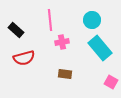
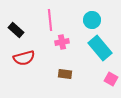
pink square: moved 3 px up
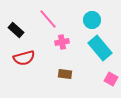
pink line: moved 2 px left, 1 px up; rotated 35 degrees counterclockwise
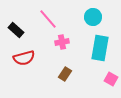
cyan circle: moved 1 px right, 3 px up
cyan rectangle: rotated 50 degrees clockwise
brown rectangle: rotated 64 degrees counterclockwise
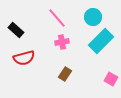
pink line: moved 9 px right, 1 px up
cyan rectangle: moved 1 px right, 7 px up; rotated 35 degrees clockwise
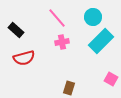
brown rectangle: moved 4 px right, 14 px down; rotated 16 degrees counterclockwise
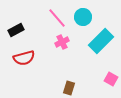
cyan circle: moved 10 px left
black rectangle: rotated 70 degrees counterclockwise
pink cross: rotated 16 degrees counterclockwise
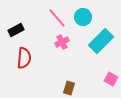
red semicircle: rotated 70 degrees counterclockwise
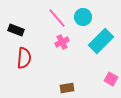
black rectangle: rotated 49 degrees clockwise
brown rectangle: moved 2 px left; rotated 64 degrees clockwise
